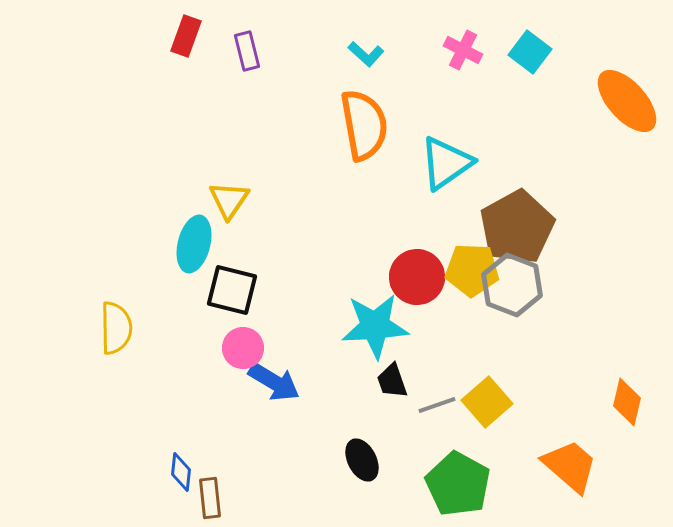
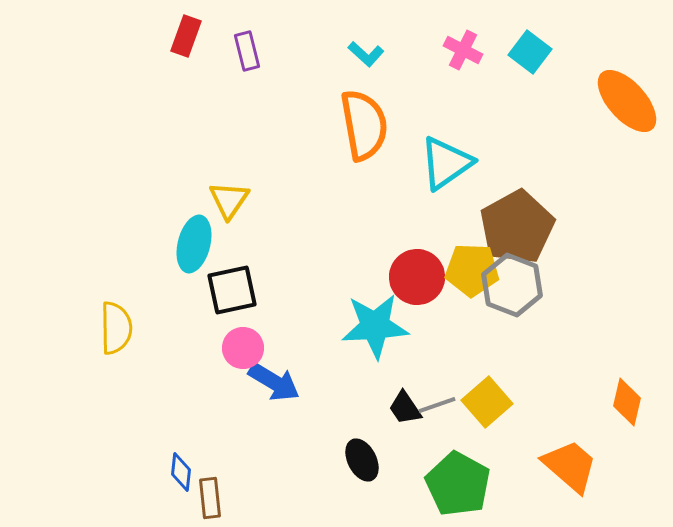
black square: rotated 26 degrees counterclockwise
black trapezoid: moved 13 px right, 27 px down; rotated 15 degrees counterclockwise
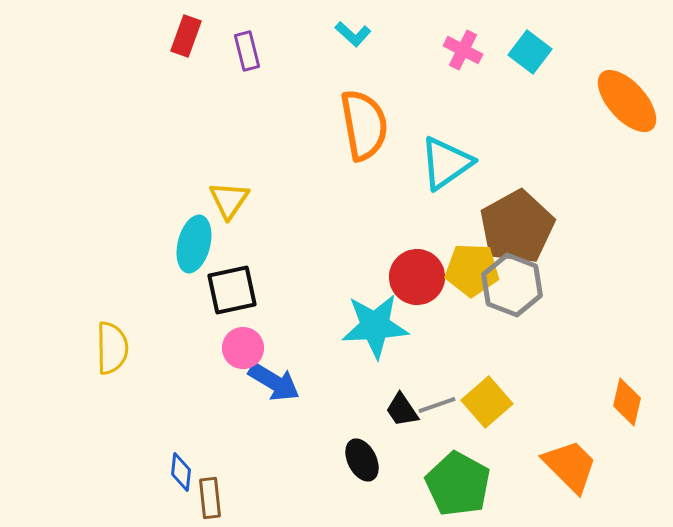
cyan L-shape: moved 13 px left, 20 px up
yellow semicircle: moved 4 px left, 20 px down
black trapezoid: moved 3 px left, 2 px down
orange trapezoid: rotated 4 degrees clockwise
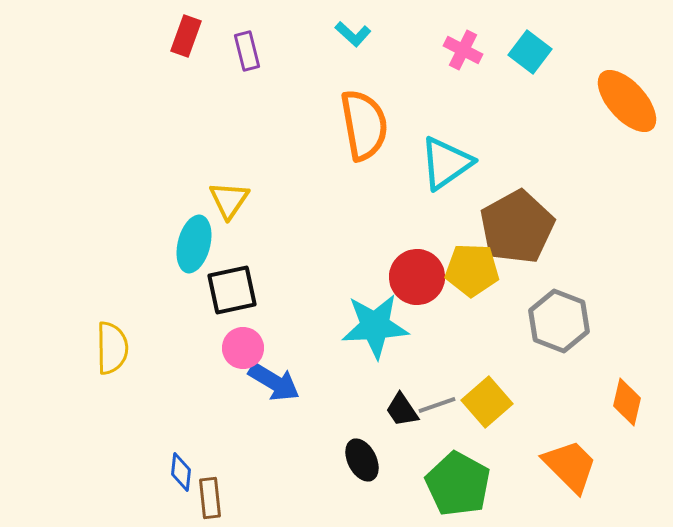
gray hexagon: moved 47 px right, 36 px down
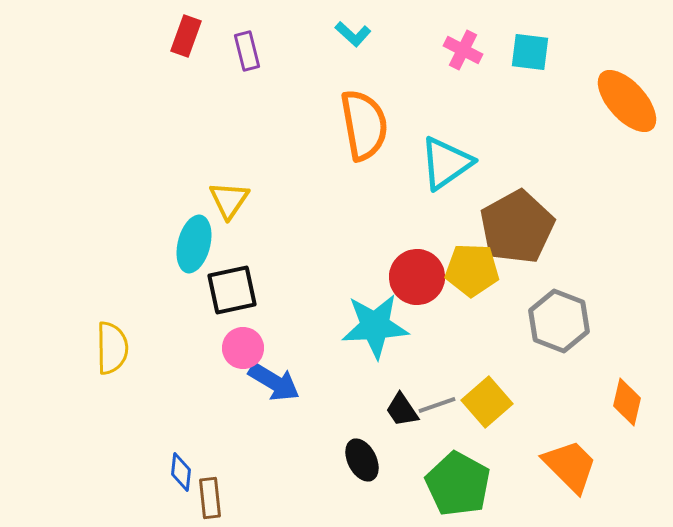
cyan square: rotated 30 degrees counterclockwise
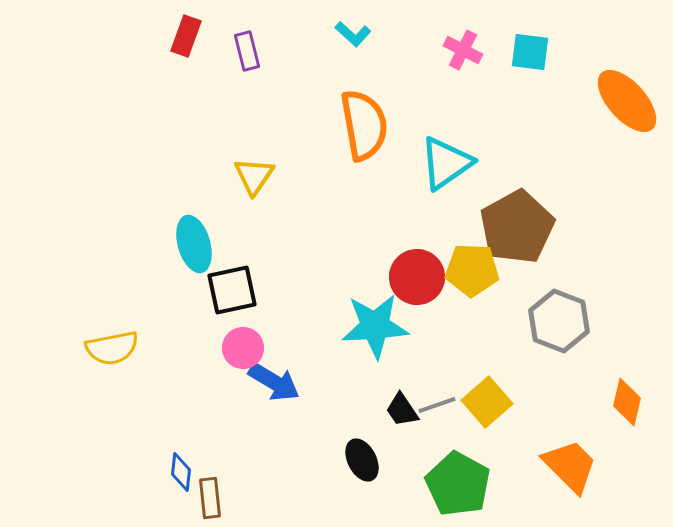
yellow triangle: moved 25 px right, 24 px up
cyan ellipse: rotated 30 degrees counterclockwise
yellow semicircle: rotated 80 degrees clockwise
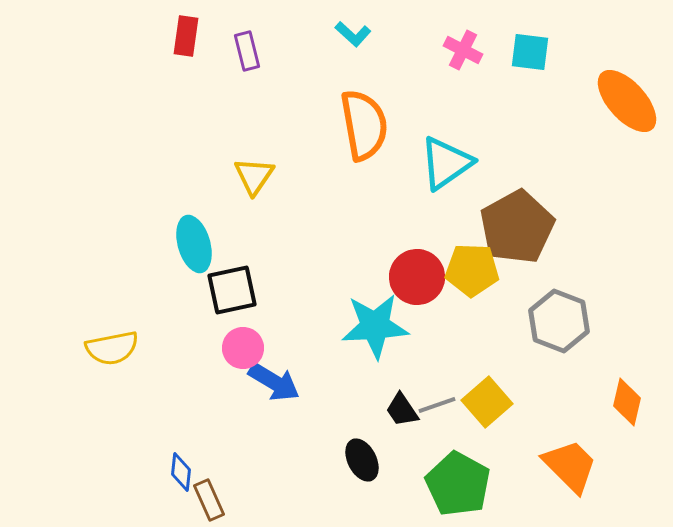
red rectangle: rotated 12 degrees counterclockwise
brown rectangle: moved 1 px left, 2 px down; rotated 18 degrees counterclockwise
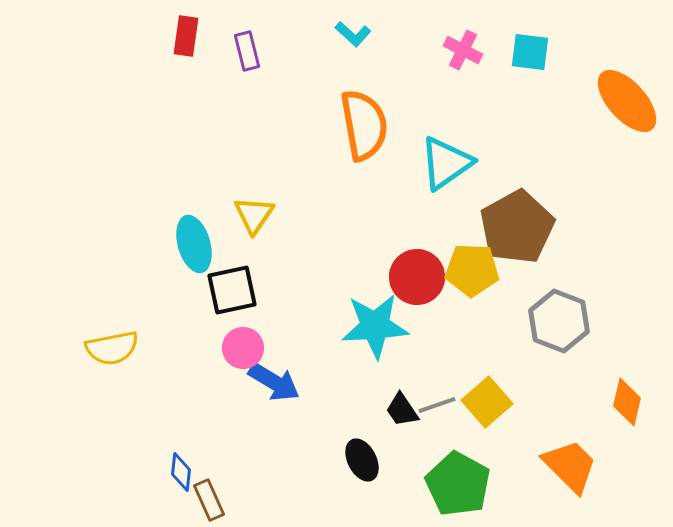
yellow triangle: moved 39 px down
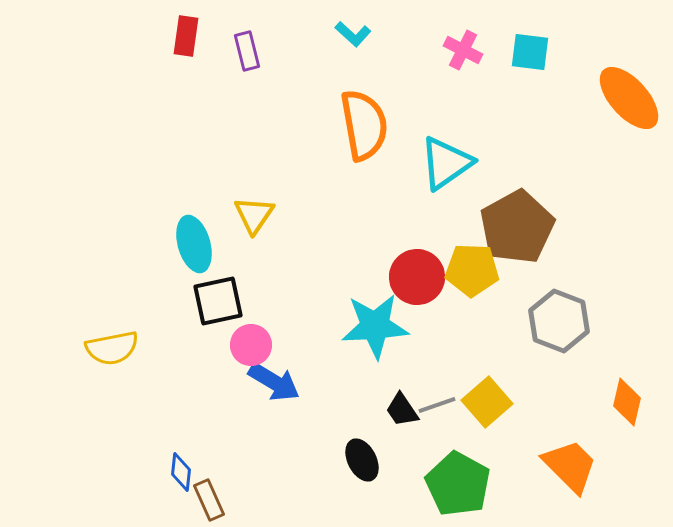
orange ellipse: moved 2 px right, 3 px up
black square: moved 14 px left, 11 px down
pink circle: moved 8 px right, 3 px up
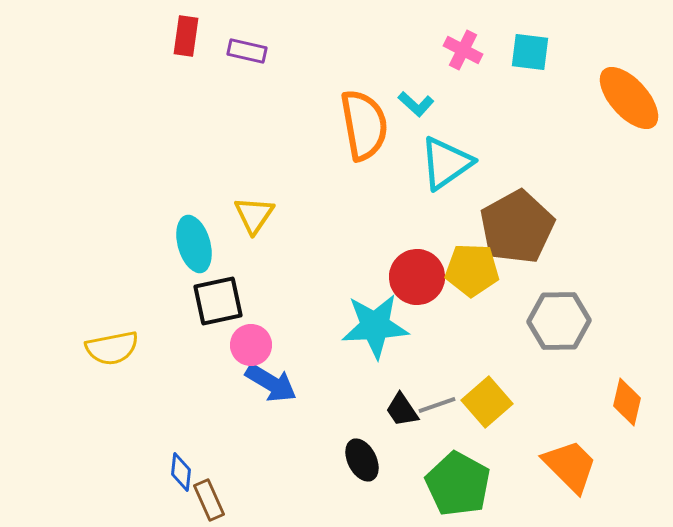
cyan L-shape: moved 63 px right, 70 px down
purple rectangle: rotated 63 degrees counterclockwise
gray hexagon: rotated 22 degrees counterclockwise
blue arrow: moved 3 px left, 1 px down
